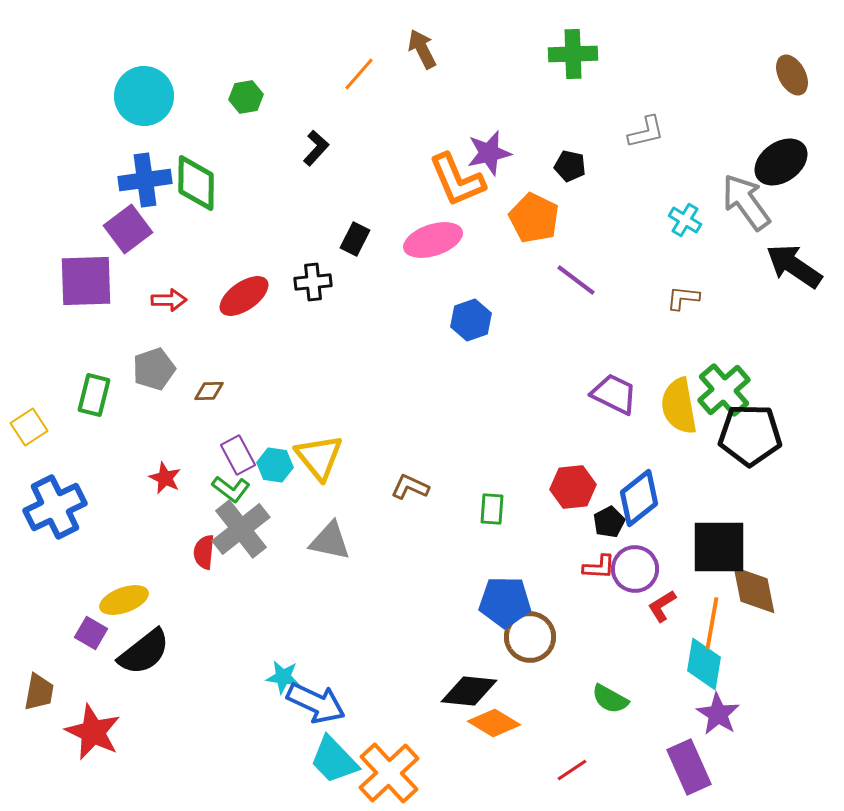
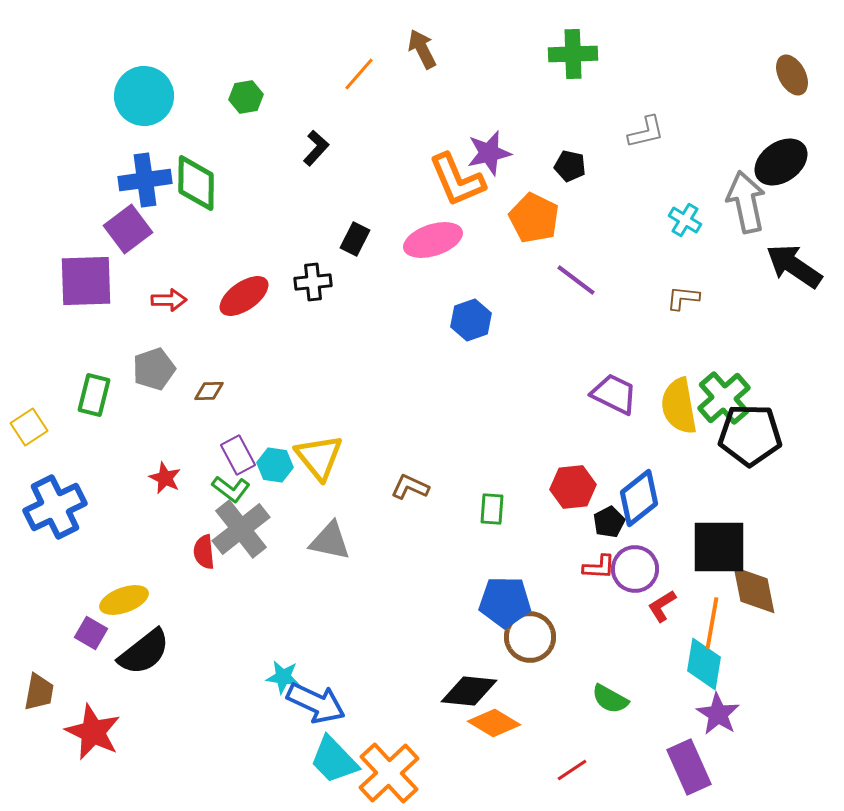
gray arrow at (746, 202): rotated 24 degrees clockwise
green cross at (724, 390): moved 8 px down
red semicircle at (204, 552): rotated 12 degrees counterclockwise
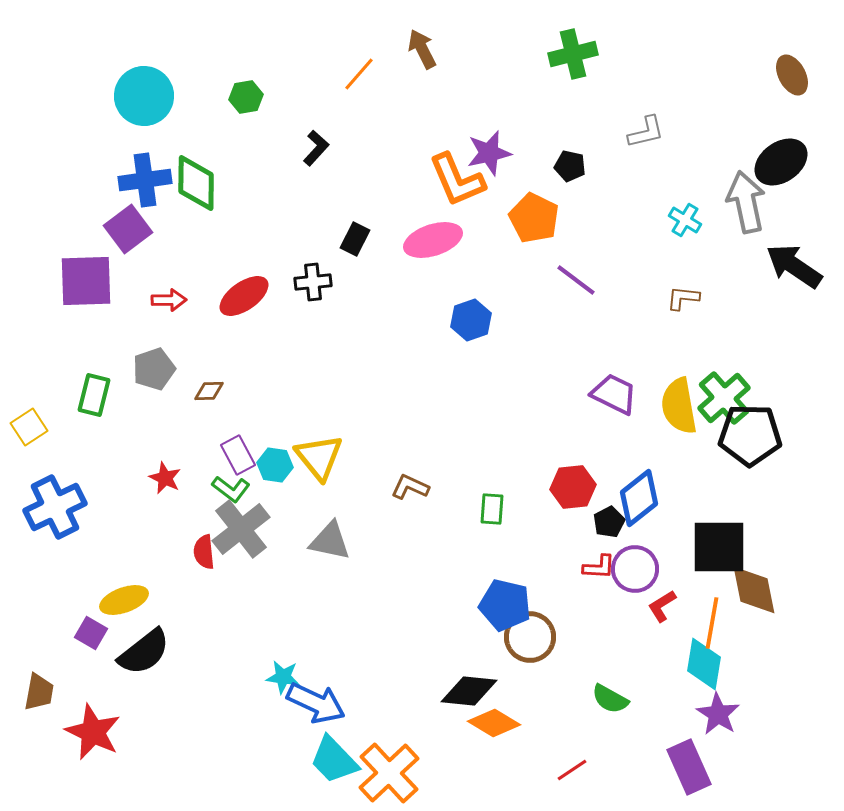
green cross at (573, 54): rotated 12 degrees counterclockwise
blue pentagon at (505, 602): moved 3 px down; rotated 12 degrees clockwise
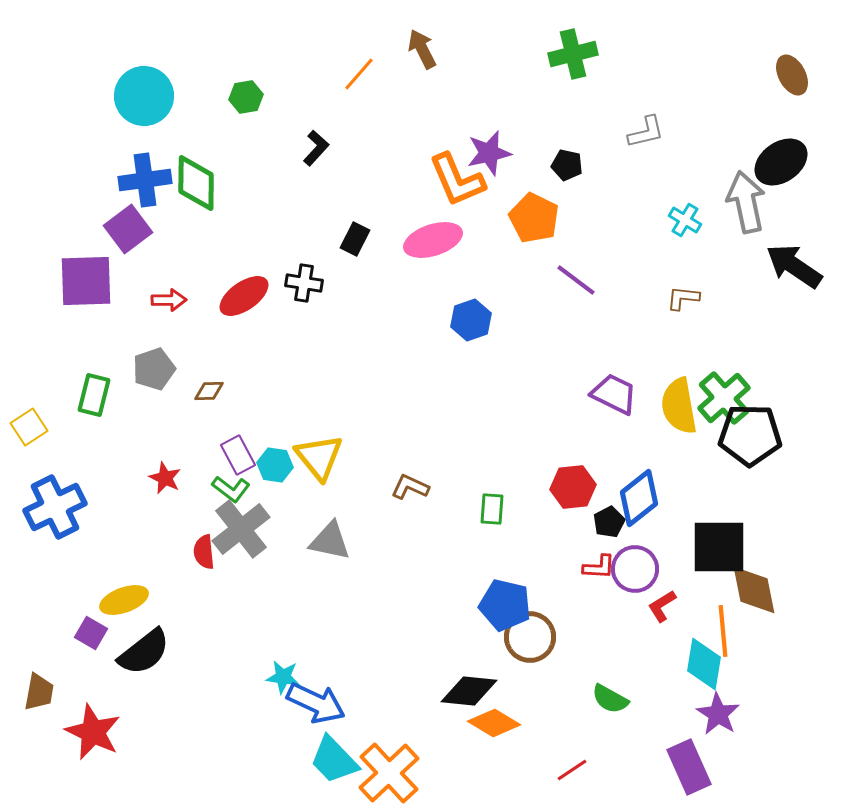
black pentagon at (570, 166): moved 3 px left, 1 px up
black cross at (313, 282): moved 9 px left, 1 px down; rotated 15 degrees clockwise
orange line at (712, 623): moved 11 px right, 8 px down; rotated 15 degrees counterclockwise
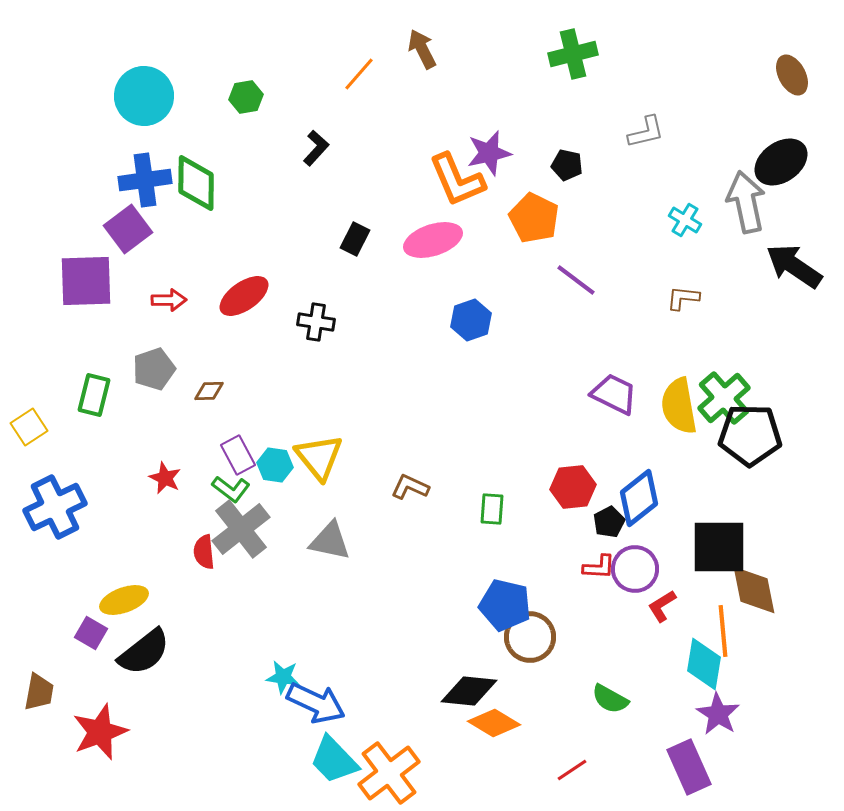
black cross at (304, 283): moved 12 px right, 39 px down
red star at (93, 732): moved 7 px right; rotated 26 degrees clockwise
orange cross at (389, 773): rotated 6 degrees clockwise
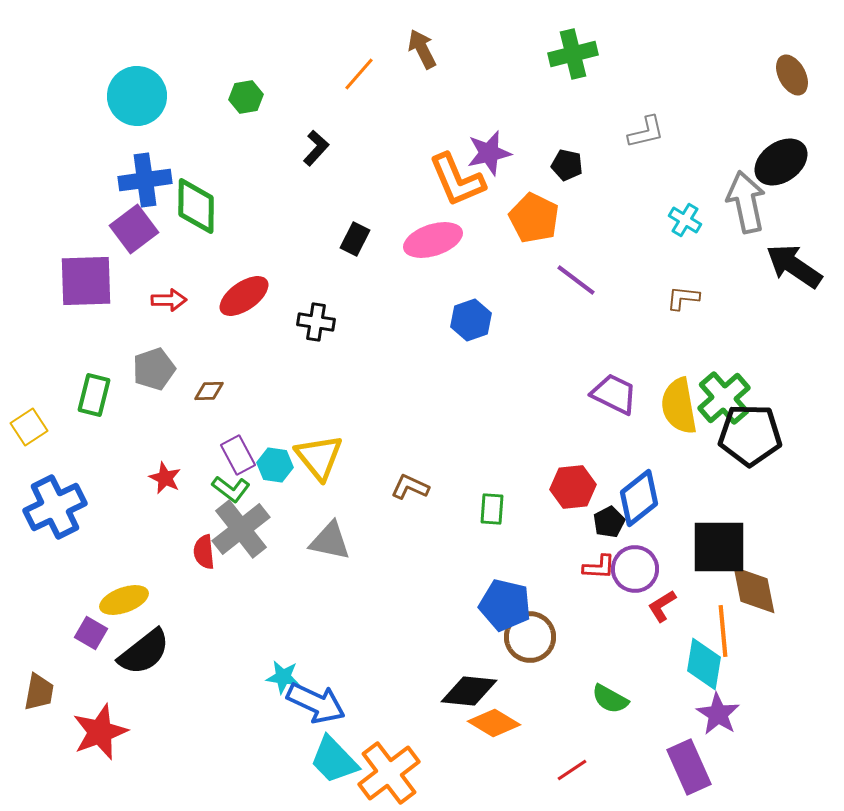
cyan circle at (144, 96): moved 7 px left
green diamond at (196, 183): moved 23 px down
purple square at (128, 229): moved 6 px right
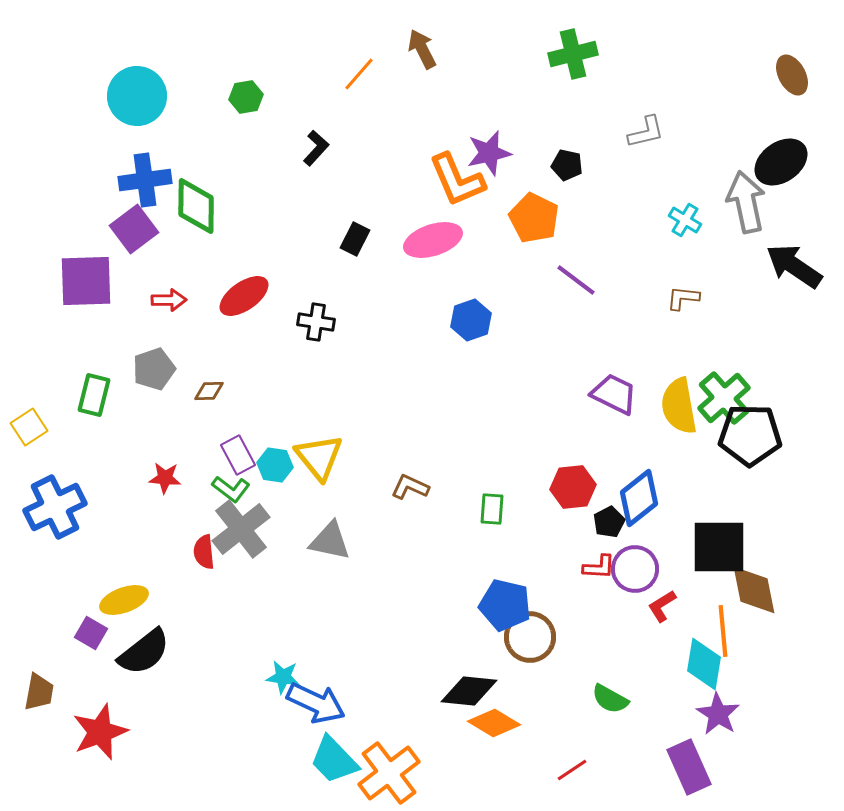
red star at (165, 478): rotated 20 degrees counterclockwise
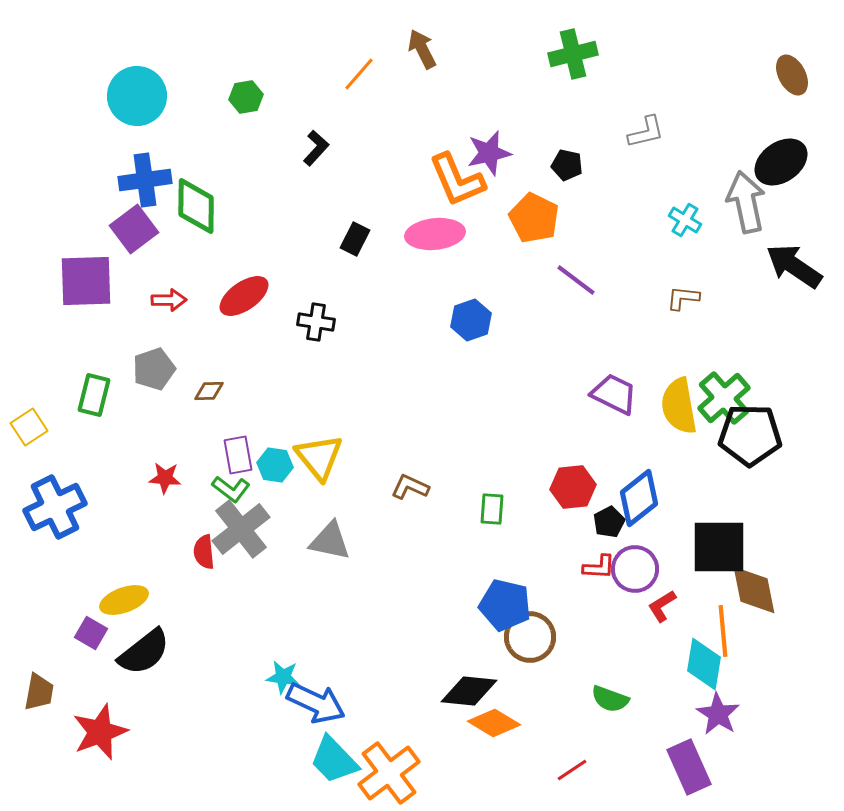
pink ellipse at (433, 240): moved 2 px right, 6 px up; rotated 12 degrees clockwise
purple rectangle at (238, 455): rotated 18 degrees clockwise
green semicircle at (610, 699): rotated 9 degrees counterclockwise
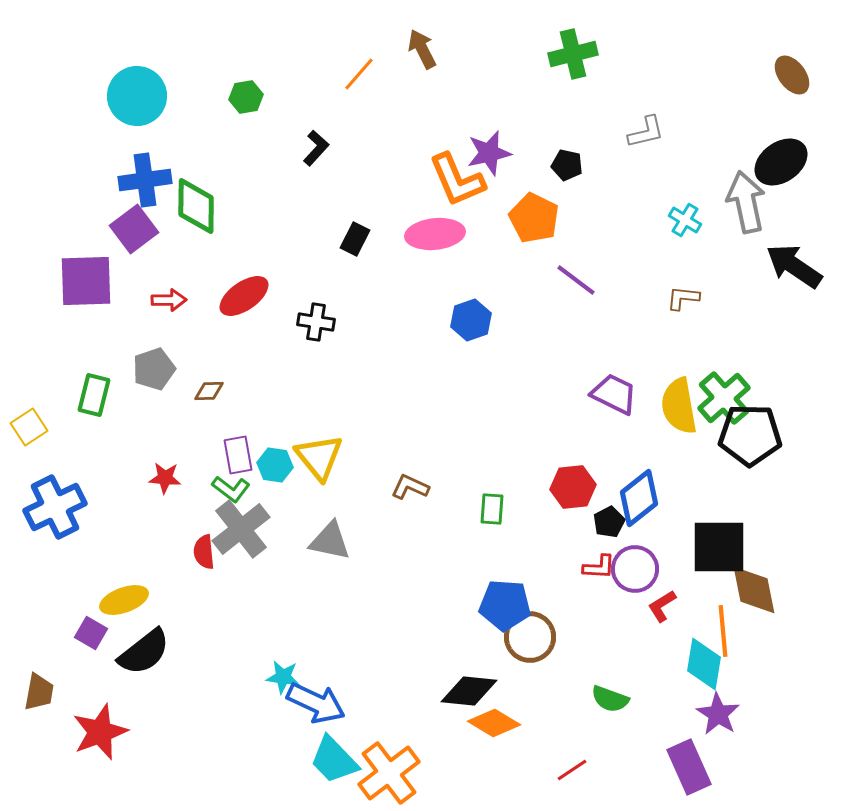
brown ellipse at (792, 75): rotated 9 degrees counterclockwise
blue pentagon at (505, 605): rotated 9 degrees counterclockwise
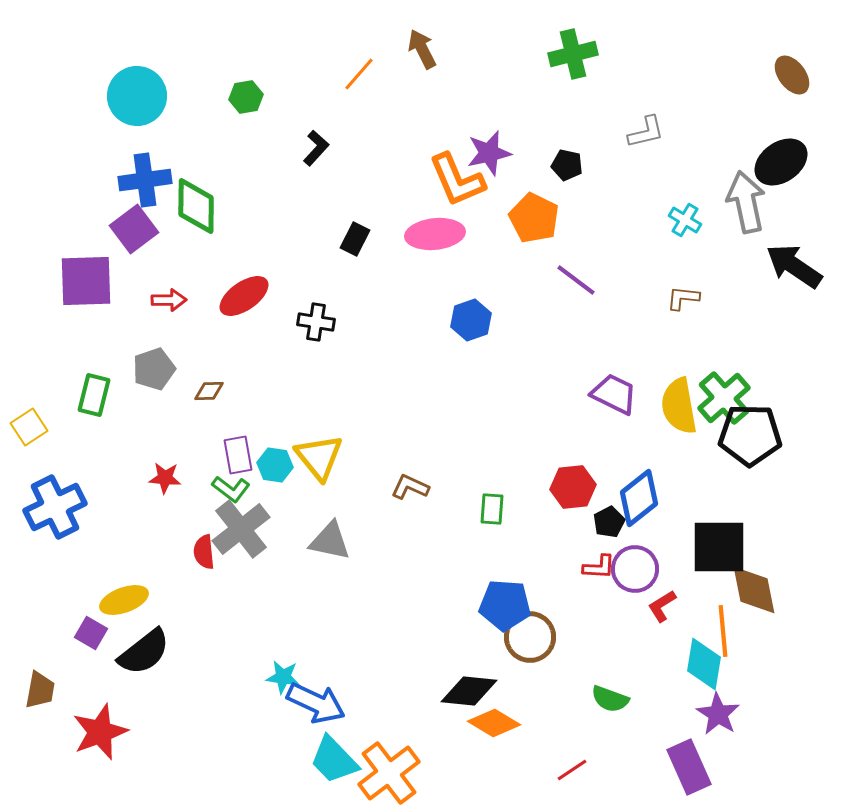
brown trapezoid at (39, 692): moved 1 px right, 2 px up
